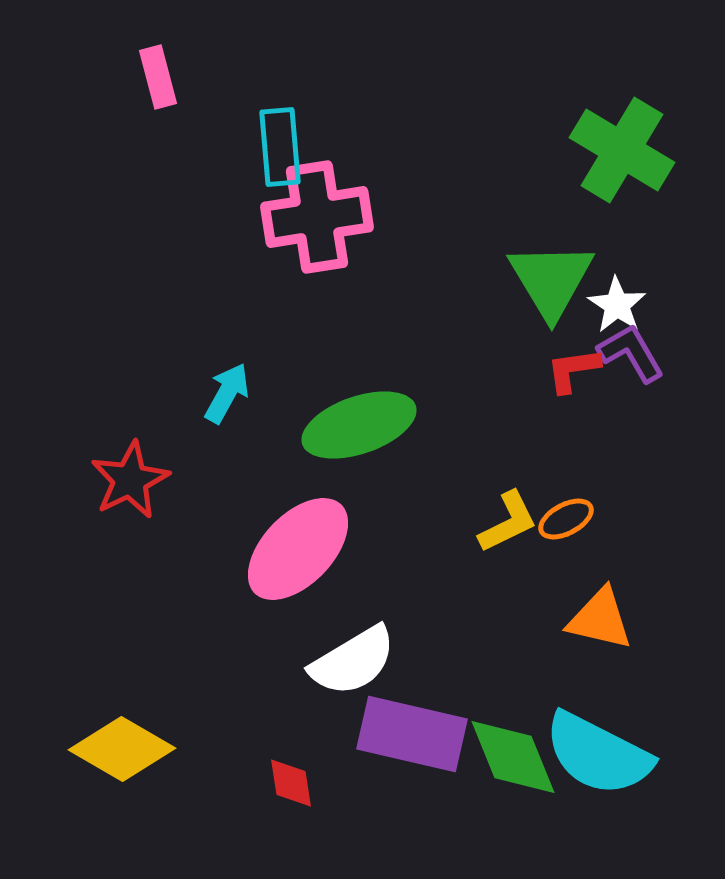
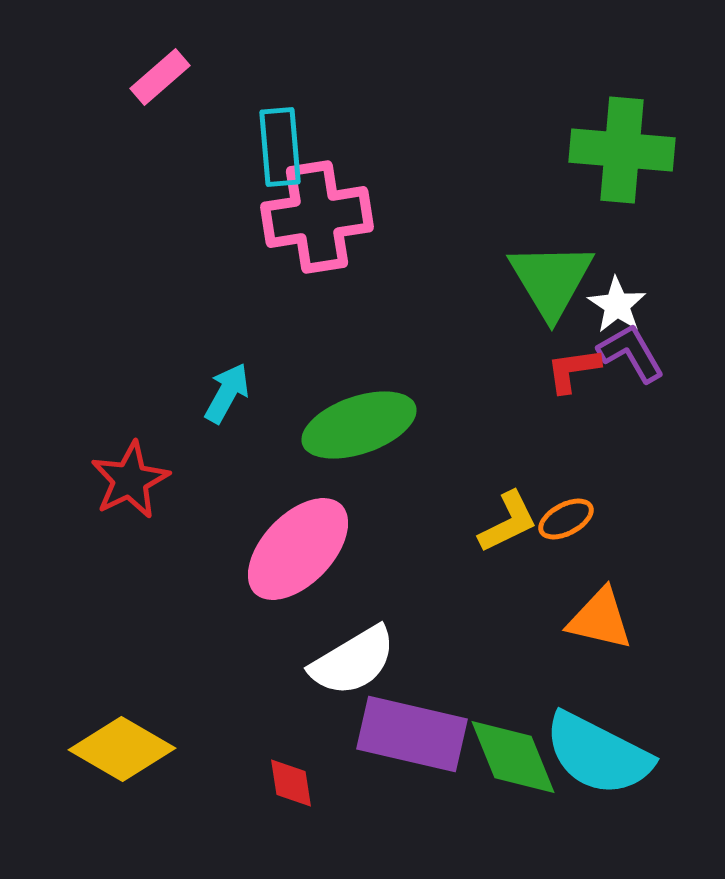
pink rectangle: moved 2 px right; rotated 64 degrees clockwise
green cross: rotated 26 degrees counterclockwise
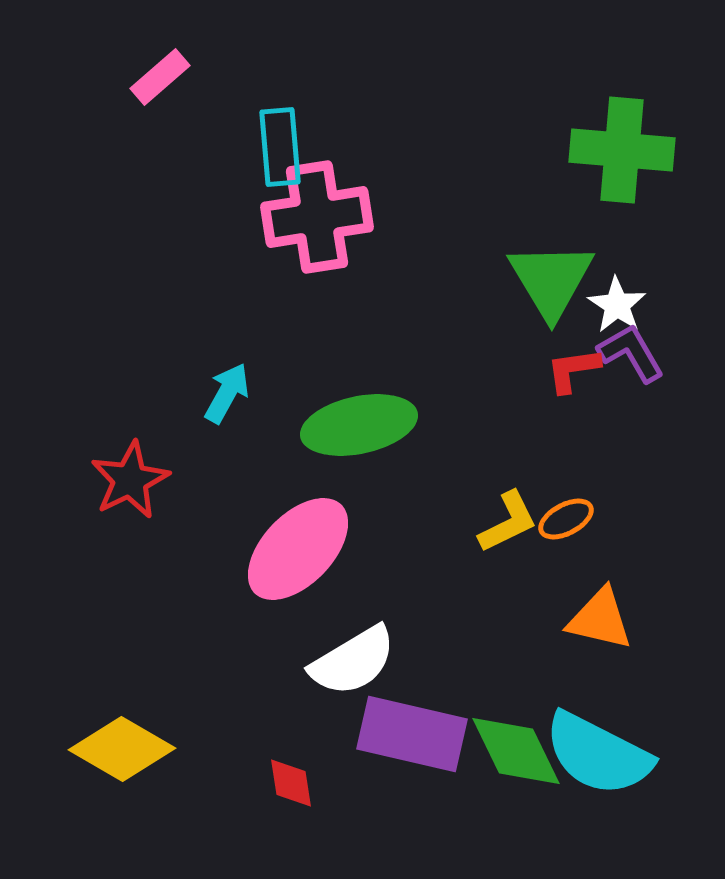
green ellipse: rotated 7 degrees clockwise
green diamond: moved 3 px right, 6 px up; rotated 4 degrees counterclockwise
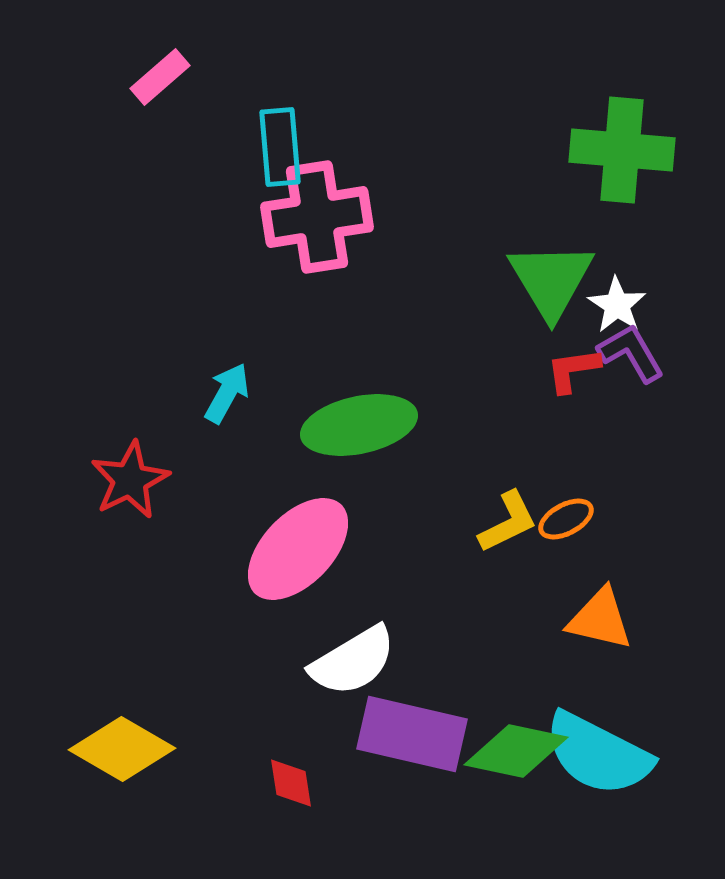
green diamond: rotated 52 degrees counterclockwise
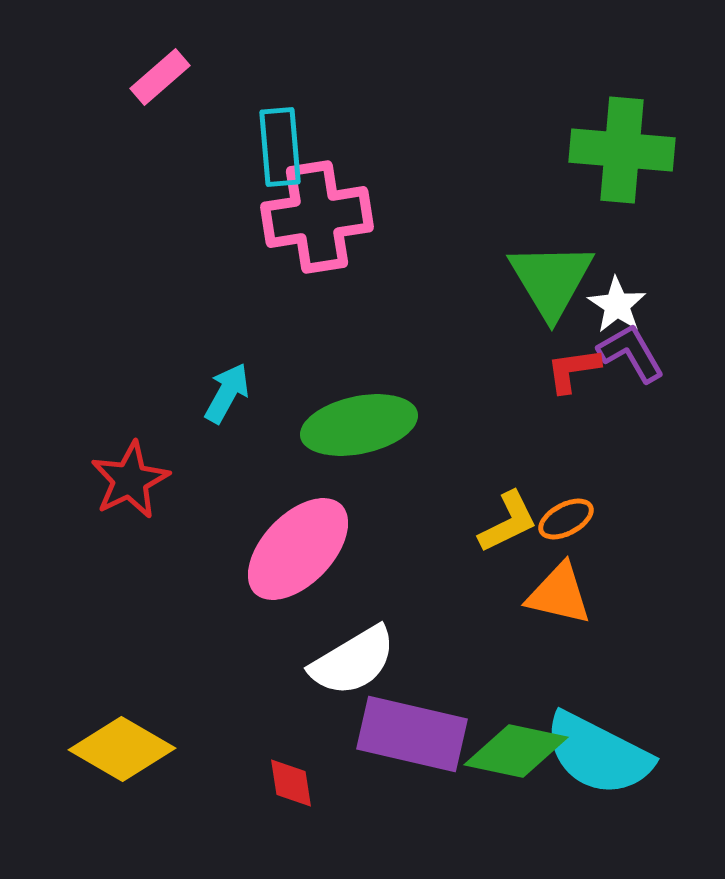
orange triangle: moved 41 px left, 25 px up
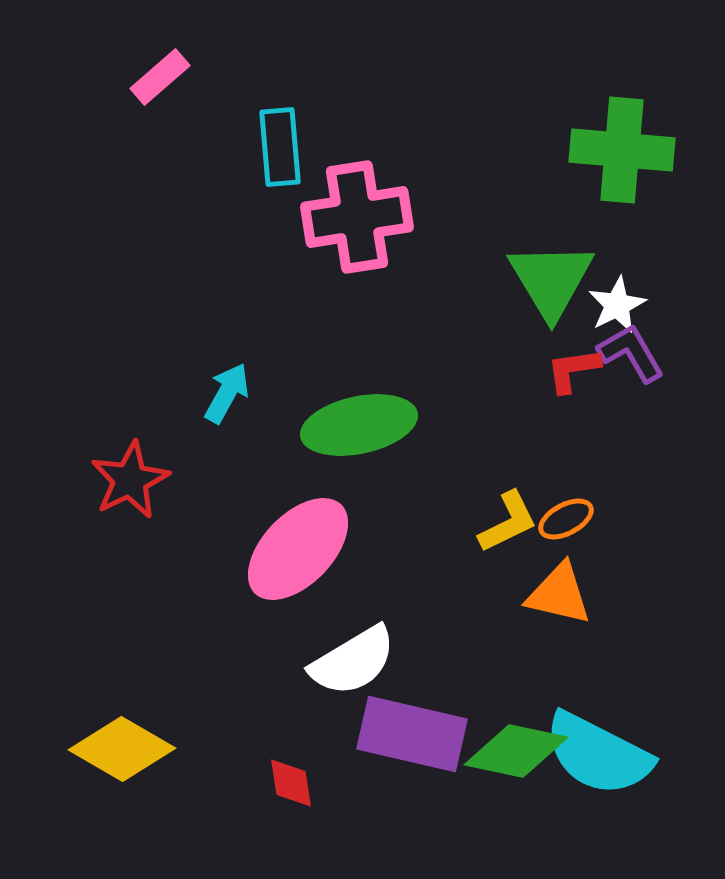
pink cross: moved 40 px right
white star: rotated 12 degrees clockwise
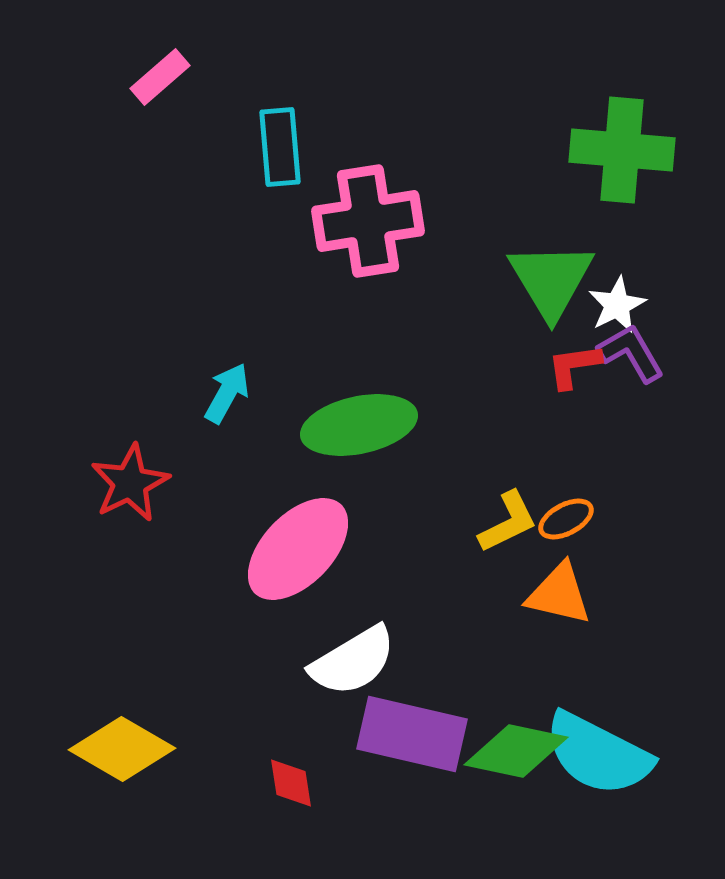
pink cross: moved 11 px right, 4 px down
red L-shape: moved 1 px right, 4 px up
red star: moved 3 px down
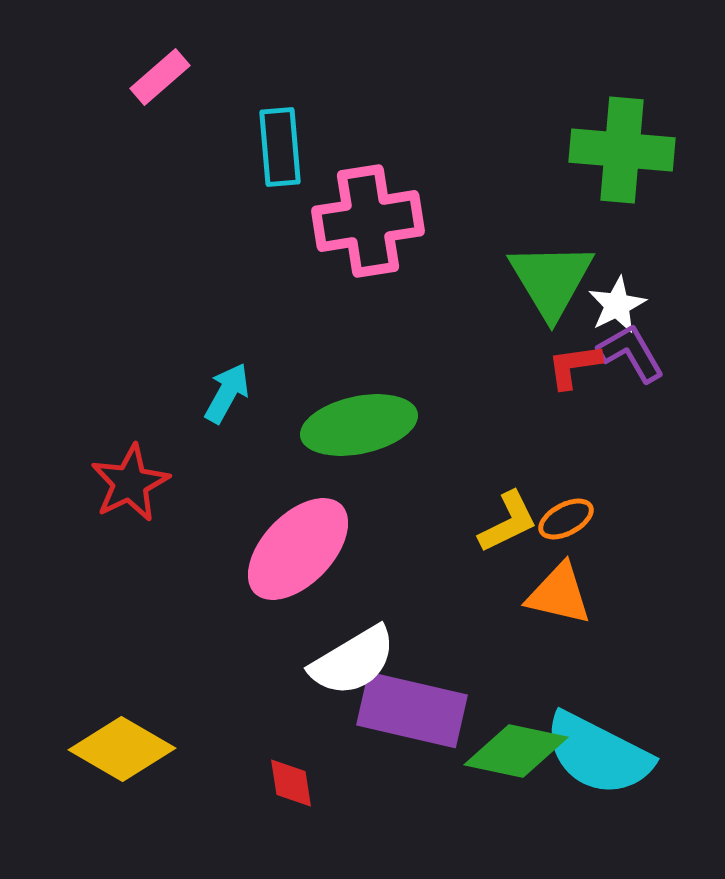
purple rectangle: moved 24 px up
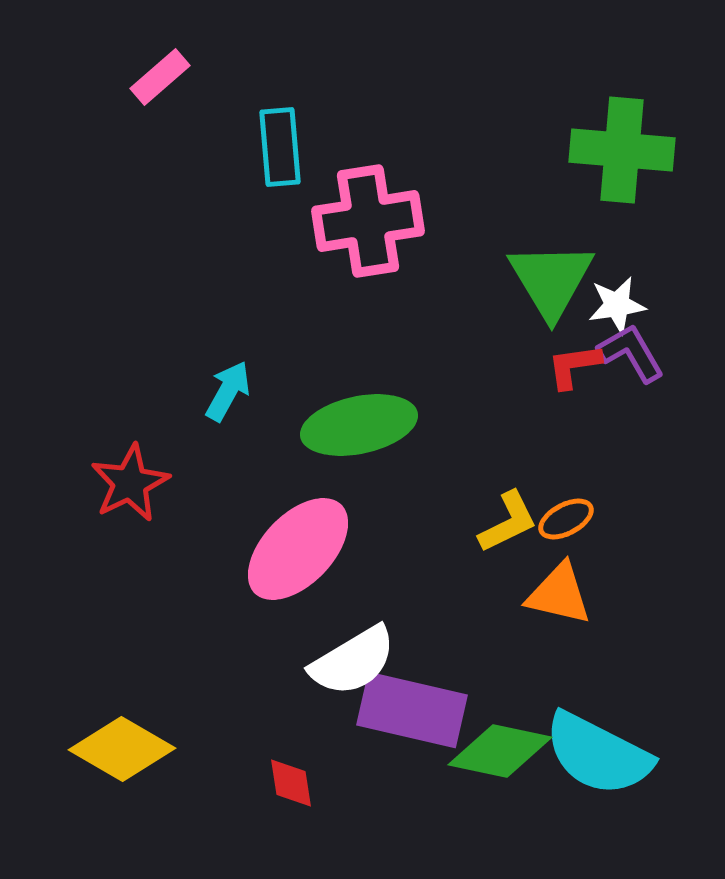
white star: rotated 18 degrees clockwise
cyan arrow: moved 1 px right, 2 px up
green diamond: moved 16 px left
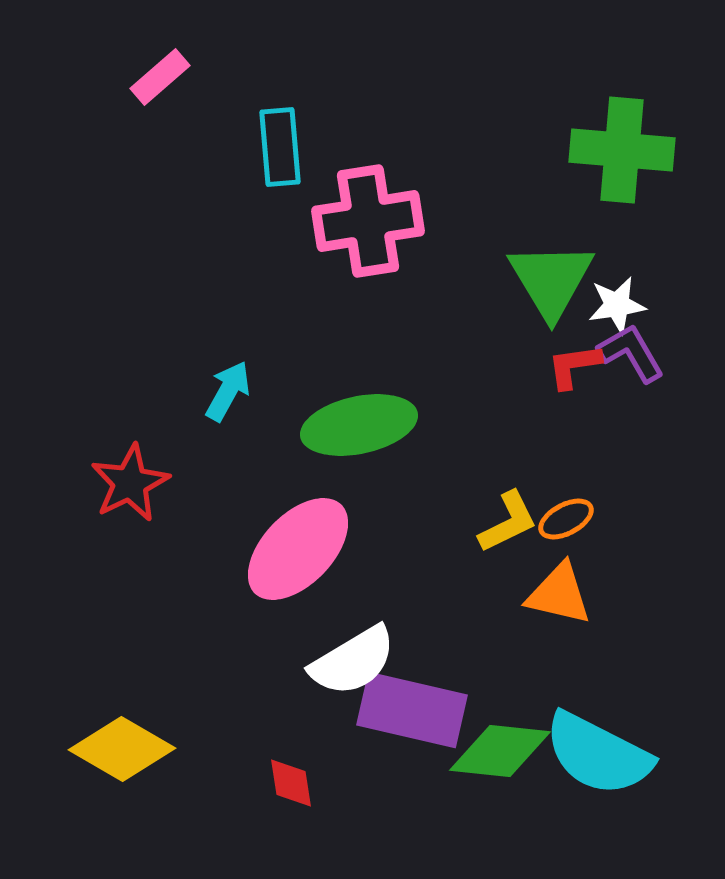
green diamond: rotated 6 degrees counterclockwise
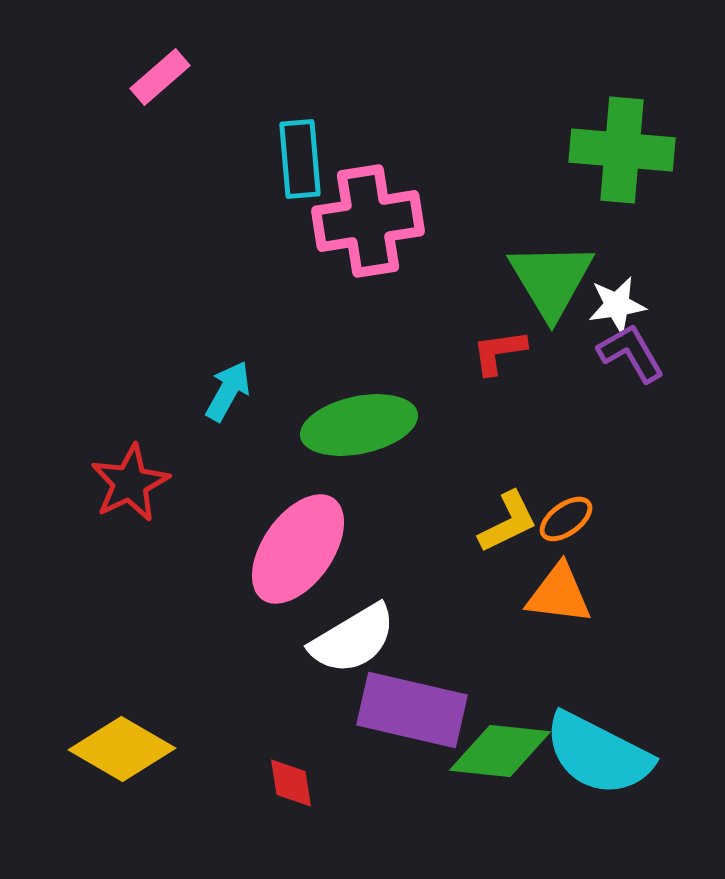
cyan rectangle: moved 20 px right, 12 px down
red L-shape: moved 75 px left, 14 px up
orange ellipse: rotated 8 degrees counterclockwise
pink ellipse: rotated 9 degrees counterclockwise
orange triangle: rotated 6 degrees counterclockwise
white semicircle: moved 22 px up
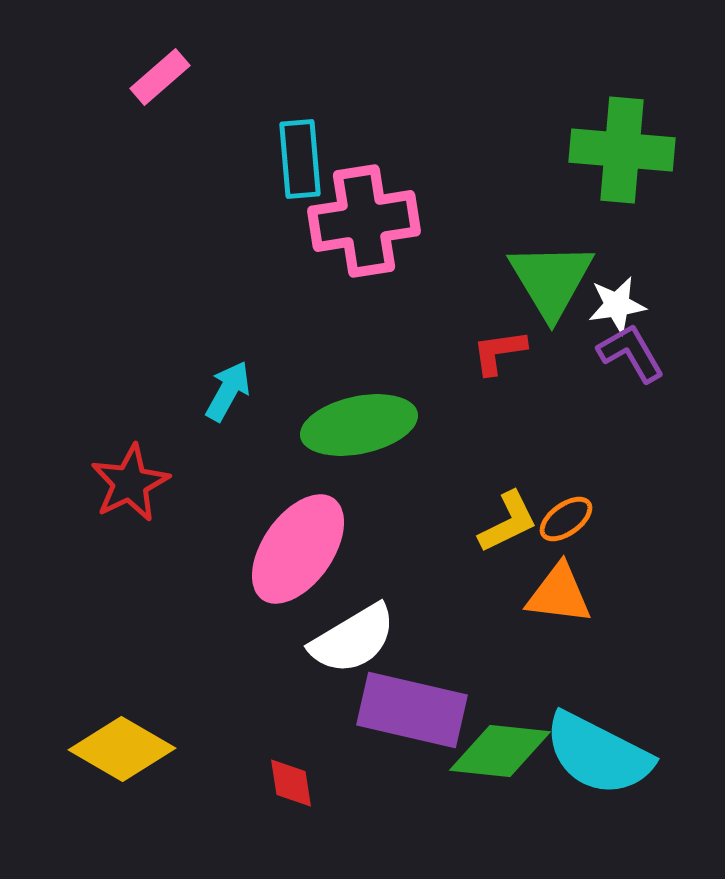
pink cross: moved 4 px left
